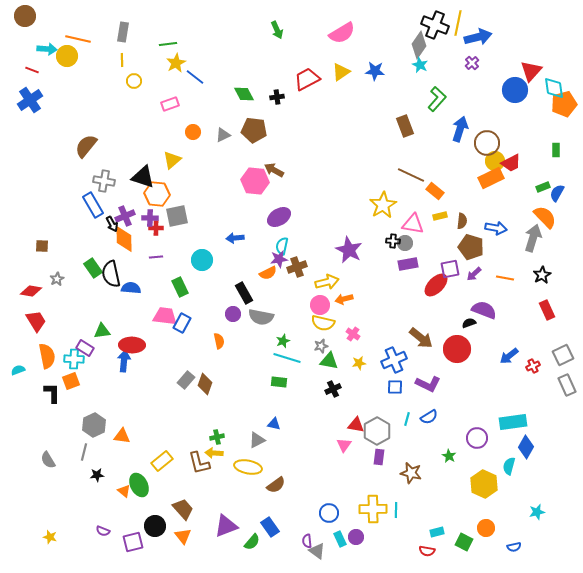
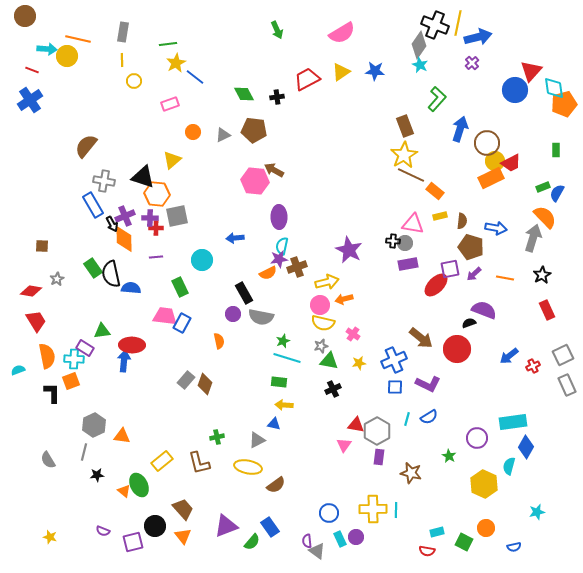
yellow star at (383, 205): moved 21 px right, 50 px up
purple ellipse at (279, 217): rotated 60 degrees counterclockwise
yellow arrow at (214, 453): moved 70 px right, 48 px up
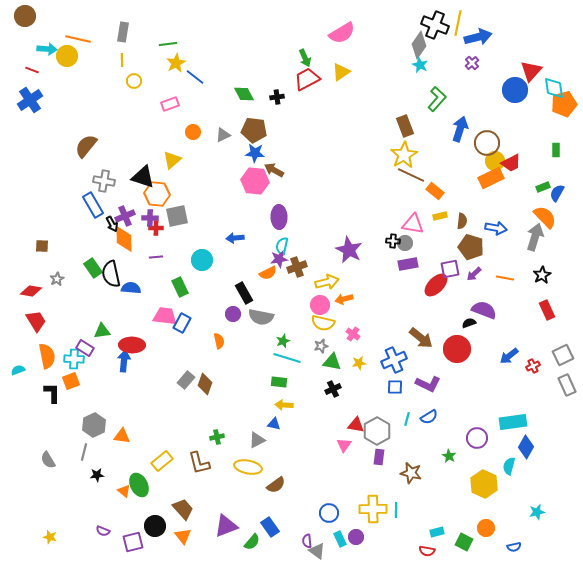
green arrow at (277, 30): moved 28 px right, 28 px down
blue star at (375, 71): moved 120 px left, 82 px down
gray arrow at (533, 238): moved 2 px right, 1 px up
green triangle at (329, 361): moved 3 px right, 1 px down
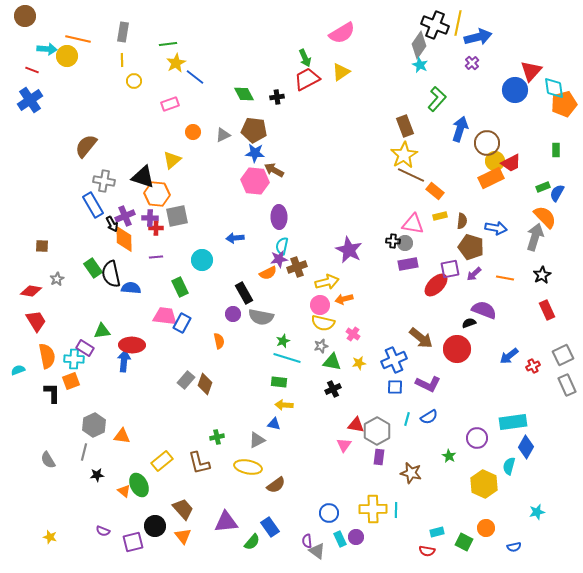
purple triangle at (226, 526): moved 4 px up; rotated 15 degrees clockwise
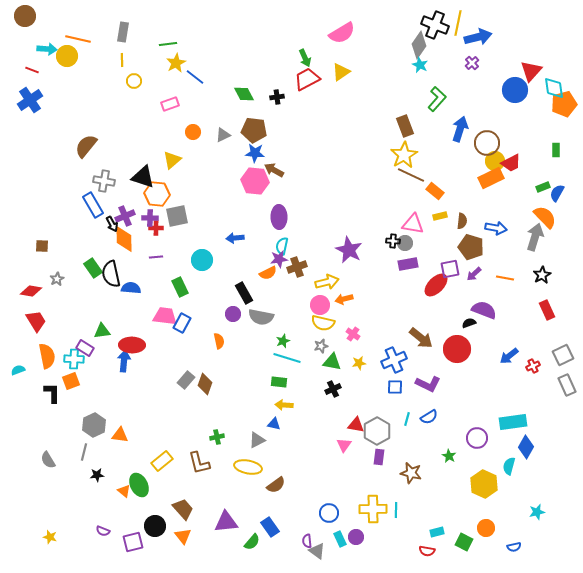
orange triangle at (122, 436): moved 2 px left, 1 px up
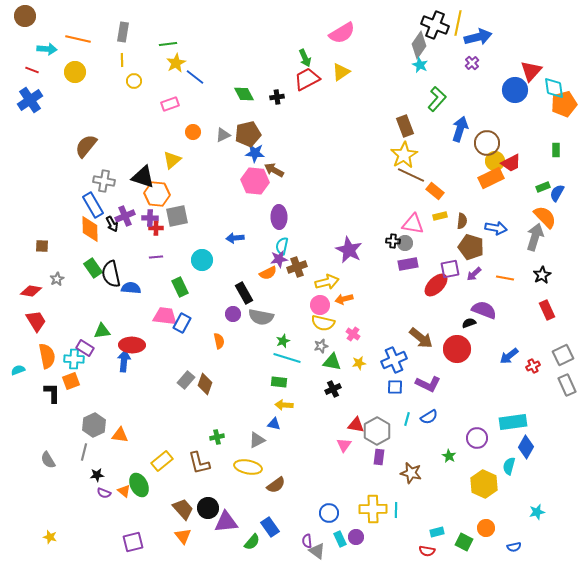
yellow circle at (67, 56): moved 8 px right, 16 px down
brown pentagon at (254, 130): moved 6 px left, 4 px down; rotated 20 degrees counterclockwise
orange diamond at (124, 239): moved 34 px left, 10 px up
black circle at (155, 526): moved 53 px right, 18 px up
purple semicircle at (103, 531): moved 1 px right, 38 px up
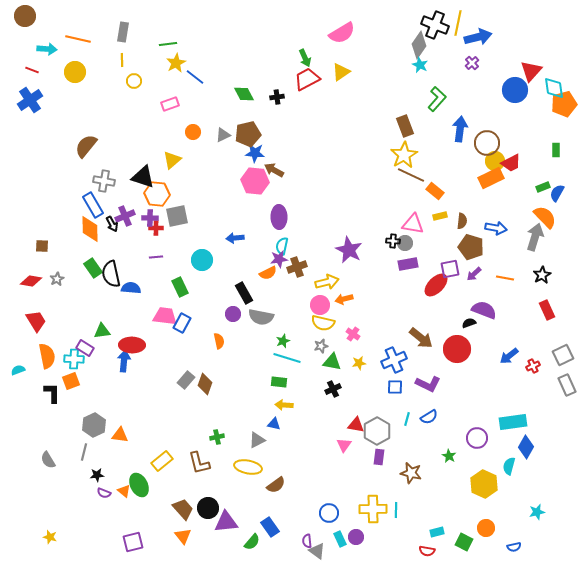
blue arrow at (460, 129): rotated 10 degrees counterclockwise
red diamond at (31, 291): moved 10 px up
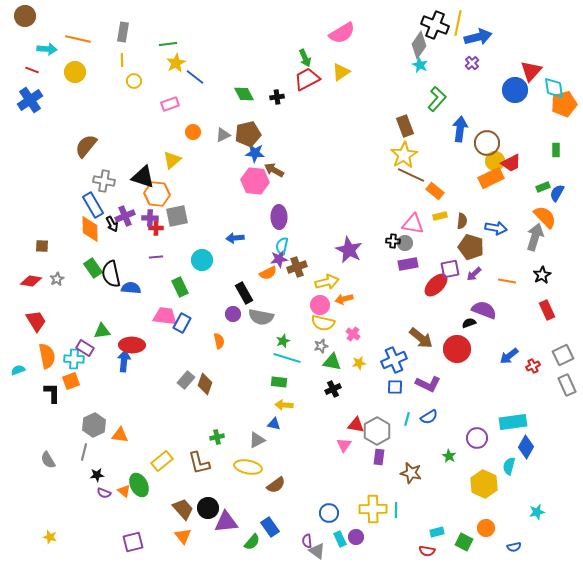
orange line at (505, 278): moved 2 px right, 3 px down
